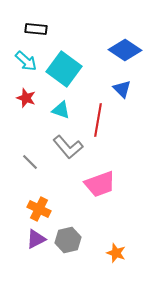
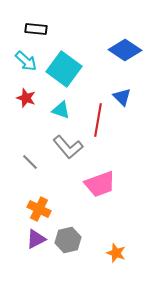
blue triangle: moved 8 px down
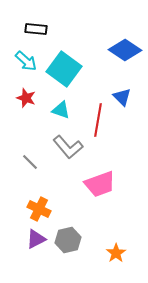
orange star: rotated 18 degrees clockwise
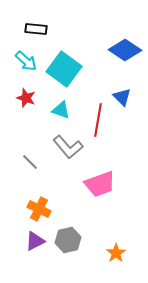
purple triangle: moved 1 px left, 2 px down
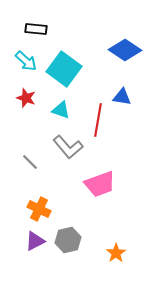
blue triangle: rotated 36 degrees counterclockwise
